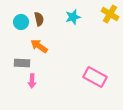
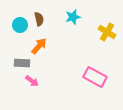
yellow cross: moved 3 px left, 18 px down
cyan circle: moved 1 px left, 3 px down
orange arrow: rotated 96 degrees clockwise
pink arrow: rotated 56 degrees counterclockwise
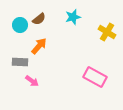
brown semicircle: rotated 64 degrees clockwise
gray rectangle: moved 2 px left, 1 px up
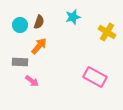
brown semicircle: moved 3 px down; rotated 32 degrees counterclockwise
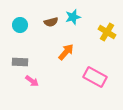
brown semicircle: moved 12 px right; rotated 56 degrees clockwise
orange arrow: moved 27 px right, 6 px down
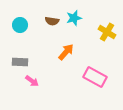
cyan star: moved 1 px right, 1 px down
brown semicircle: moved 1 px right, 1 px up; rotated 24 degrees clockwise
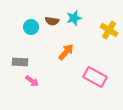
cyan circle: moved 11 px right, 2 px down
yellow cross: moved 2 px right, 2 px up
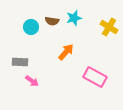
yellow cross: moved 3 px up
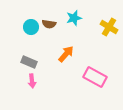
brown semicircle: moved 3 px left, 3 px down
orange arrow: moved 2 px down
gray rectangle: moved 9 px right; rotated 21 degrees clockwise
pink arrow: rotated 48 degrees clockwise
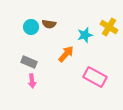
cyan star: moved 11 px right, 17 px down
